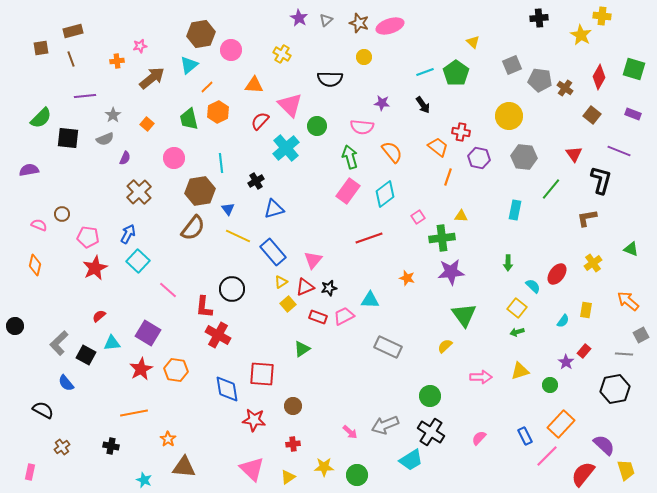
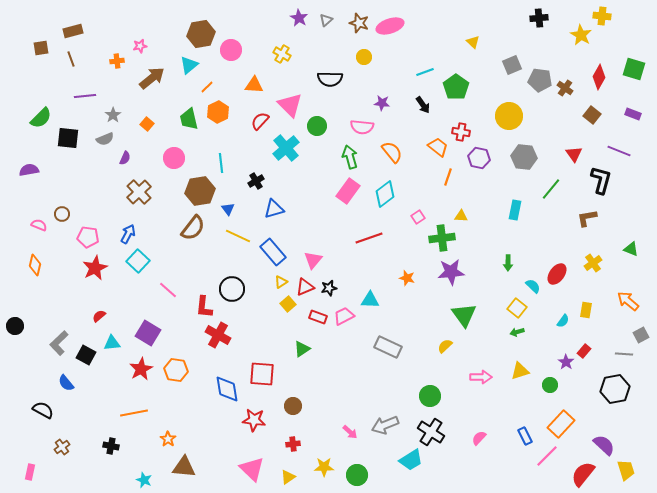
green pentagon at (456, 73): moved 14 px down
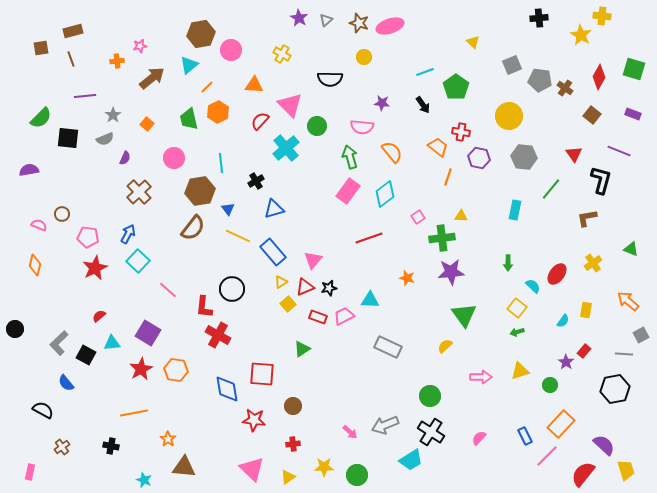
black circle at (15, 326): moved 3 px down
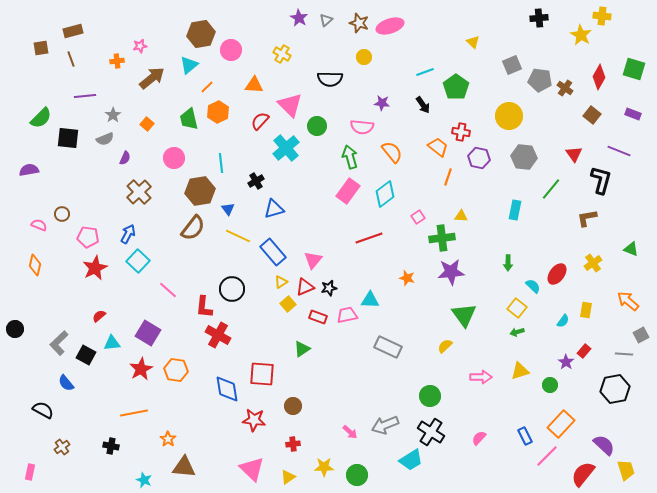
pink trapezoid at (344, 316): moved 3 px right, 1 px up; rotated 15 degrees clockwise
